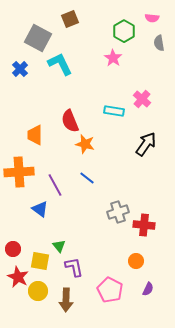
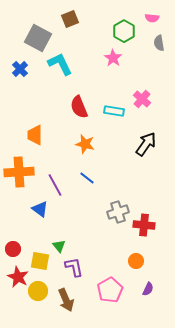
red semicircle: moved 9 px right, 14 px up
pink pentagon: rotated 15 degrees clockwise
brown arrow: rotated 25 degrees counterclockwise
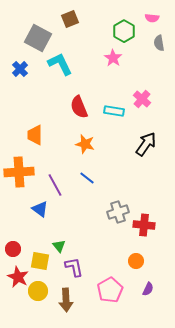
brown arrow: rotated 20 degrees clockwise
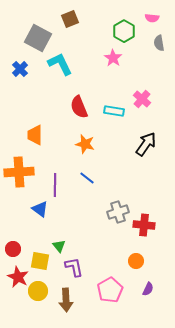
purple line: rotated 30 degrees clockwise
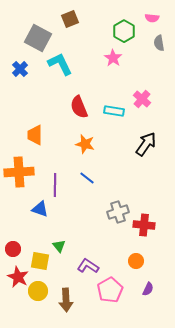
blue triangle: rotated 18 degrees counterclockwise
purple L-shape: moved 14 px right, 1 px up; rotated 45 degrees counterclockwise
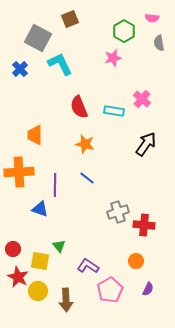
pink star: rotated 24 degrees clockwise
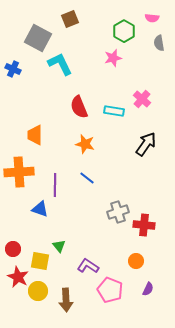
blue cross: moved 7 px left; rotated 21 degrees counterclockwise
pink pentagon: rotated 20 degrees counterclockwise
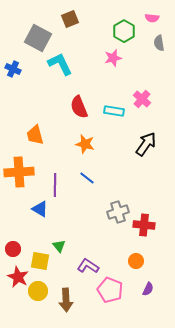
orange trapezoid: rotated 15 degrees counterclockwise
blue triangle: rotated 12 degrees clockwise
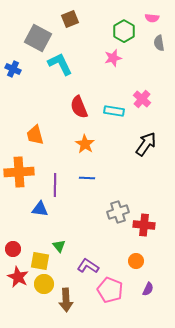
orange star: rotated 18 degrees clockwise
blue line: rotated 35 degrees counterclockwise
blue triangle: rotated 24 degrees counterclockwise
yellow circle: moved 6 px right, 7 px up
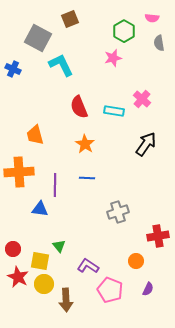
cyan L-shape: moved 1 px right, 1 px down
red cross: moved 14 px right, 11 px down; rotated 15 degrees counterclockwise
